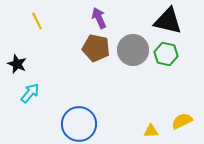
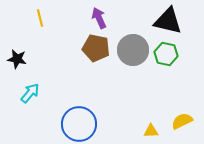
yellow line: moved 3 px right, 3 px up; rotated 12 degrees clockwise
black star: moved 5 px up; rotated 12 degrees counterclockwise
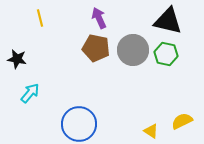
yellow triangle: rotated 35 degrees clockwise
